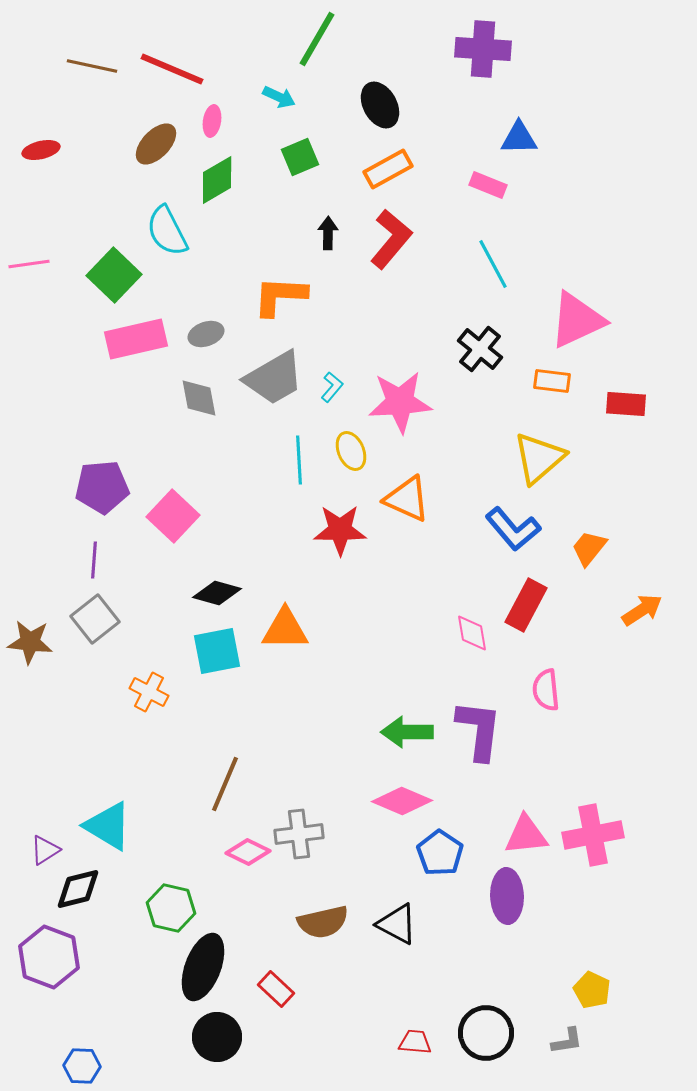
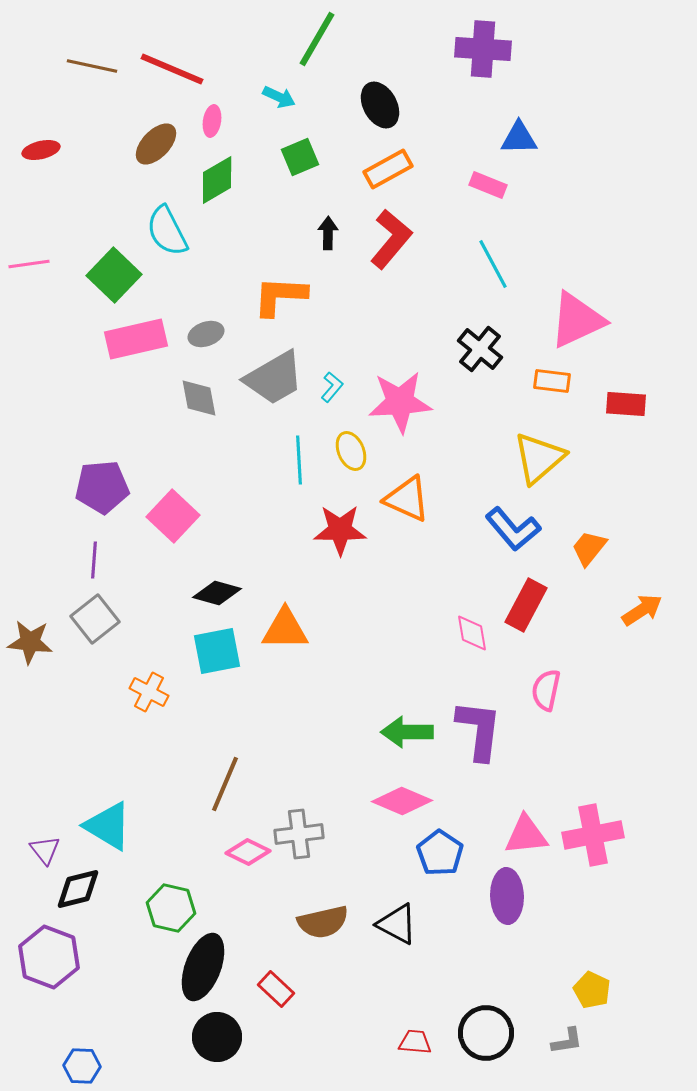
pink semicircle at (546, 690): rotated 18 degrees clockwise
purple triangle at (45, 850): rotated 36 degrees counterclockwise
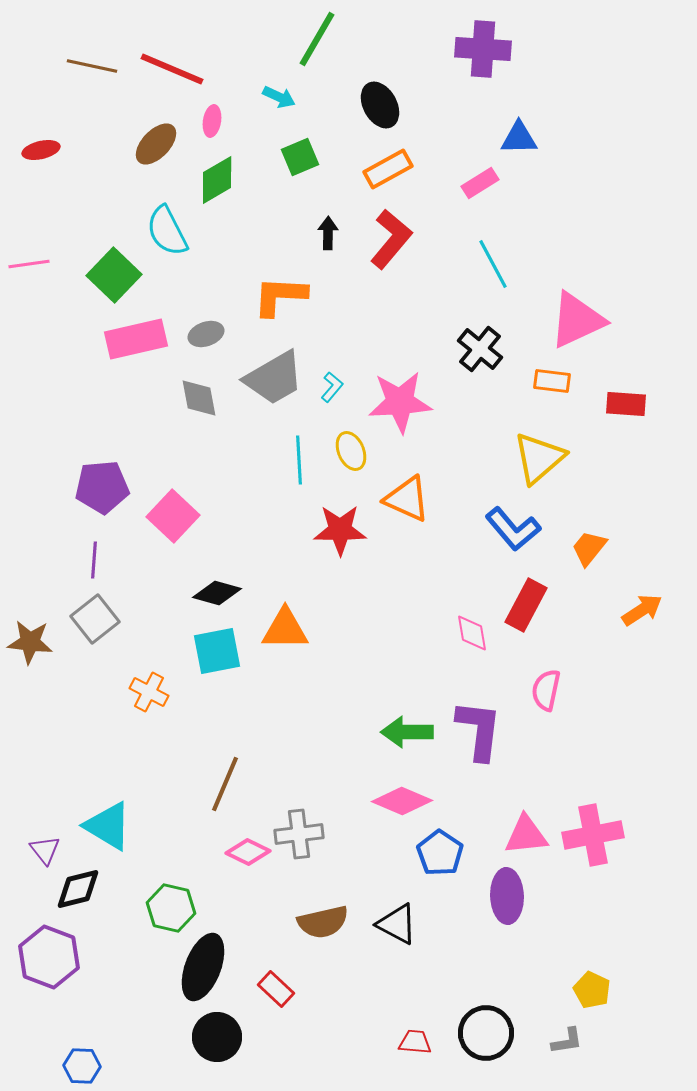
pink rectangle at (488, 185): moved 8 px left, 2 px up; rotated 54 degrees counterclockwise
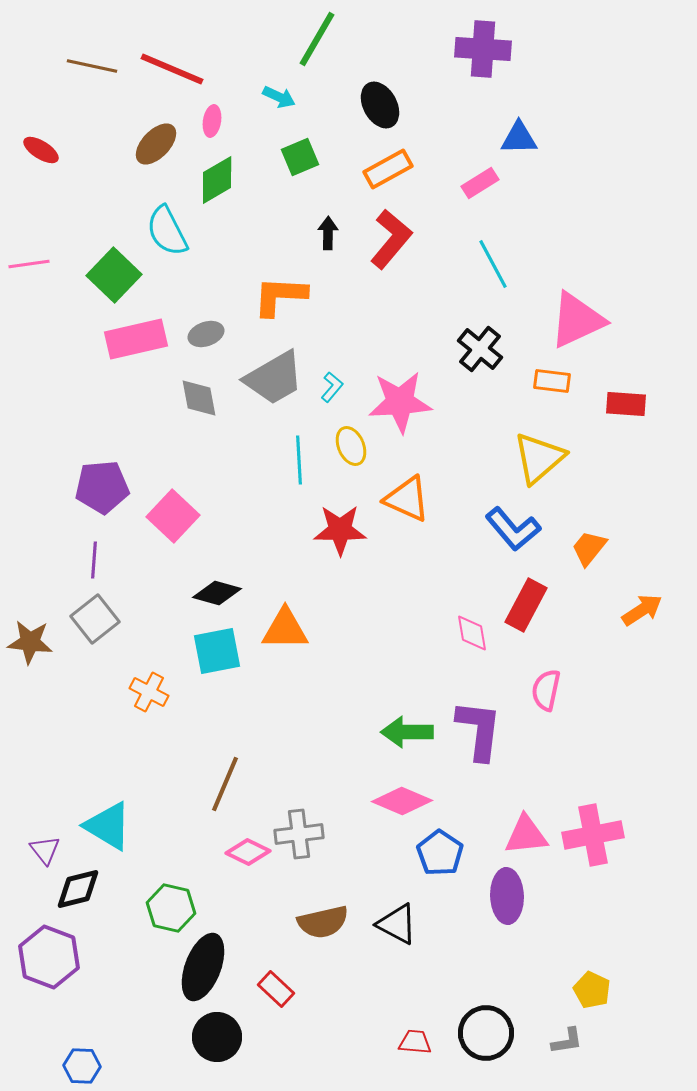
red ellipse at (41, 150): rotated 45 degrees clockwise
yellow ellipse at (351, 451): moved 5 px up
